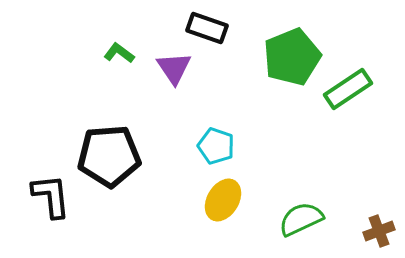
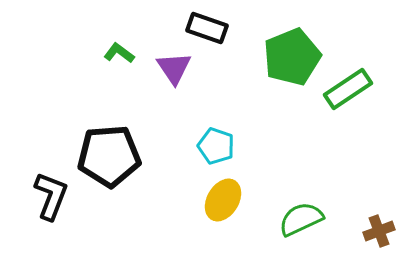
black L-shape: rotated 27 degrees clockwise
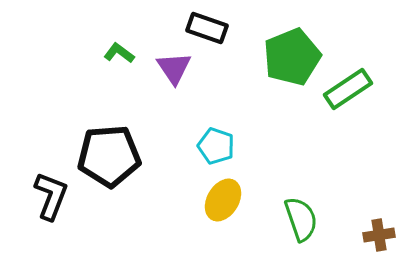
green semicircle: rotated 96 degrees clockwise
brown cross: moved 4 px down; rotated 12 degrees clockwise
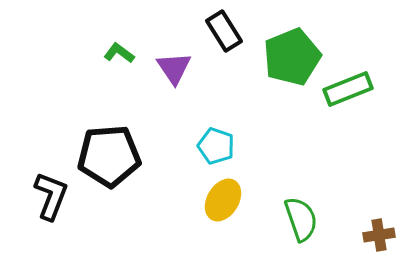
black rectangle: moved 17 px right, 3 px down; rotated 39 degrees clockwise
green rectangle: rotated 12 degrees clockwise
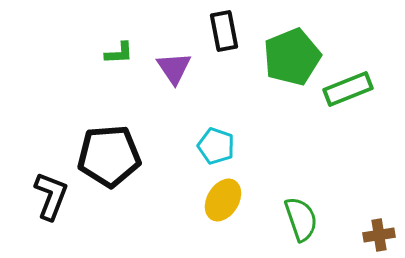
black rectangle: rotated 21 degrees clockwise
green L-shape: rotated 140 degrees clockwise
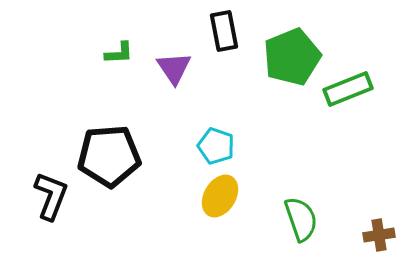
yellow ellipse: moved 3 px left, 4 px up
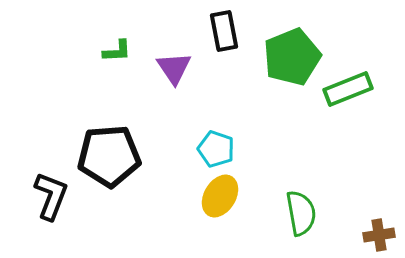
green L-shape: moved 2 px left, 2 px up
cyan pentagon: moved 3 px down
green semicircle: moved 6 px up; rotated 9 degrees clockwise
